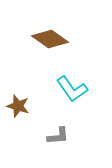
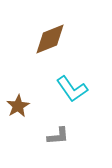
brown diamond: rotated 57 degrees counterclockwise
brown star: rotated 25 degrees clockwise
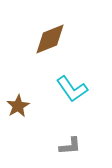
gray L-shape: moved 12 px right, 10 px down
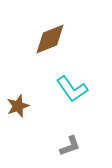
brown star: rotated 10 degrees clockwise
gray L-shape: rotated 15 degrees counterclockwise
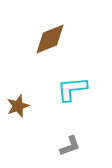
cyan L-shape: rotated 120 degrees clockwise
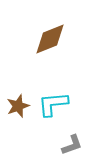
cyan L-shape: moved 19 px left, 15 px down
gray L-shape: moved 2 px right, 1 px up
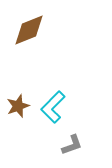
brown diamond: moved 21 px left, 9 px up
cyan L-shape: moved 3 px down; rotated 40 degrees counterclockwise
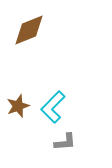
gray L-shape: moved 7 px left, 3 px up; rotated 15 degrees clockwise
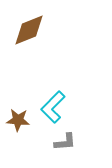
brown star: moved 14 px down; rotated 25 degrees clockwise
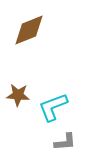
cyan L-shape: rotated 24 degrees clockwise
brown star: moved 25 px up
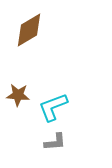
brown diamond: rotated 9 degrees counterclockwise
gray L-shape: moved 10 px left
